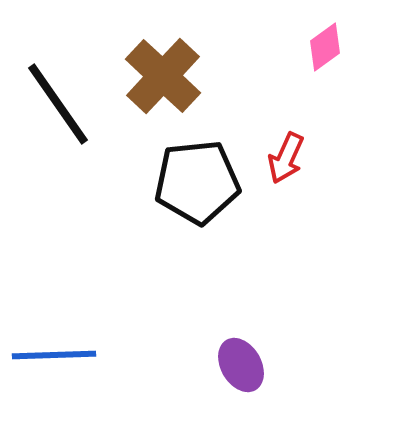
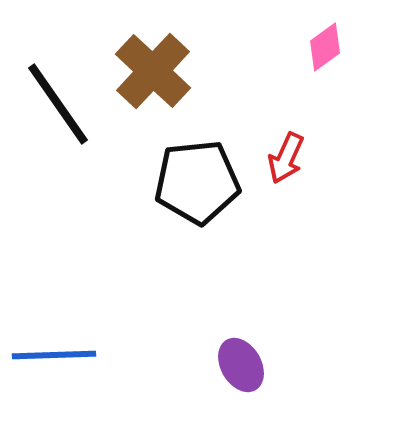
brown cross: moved 10 px left, 5 px up
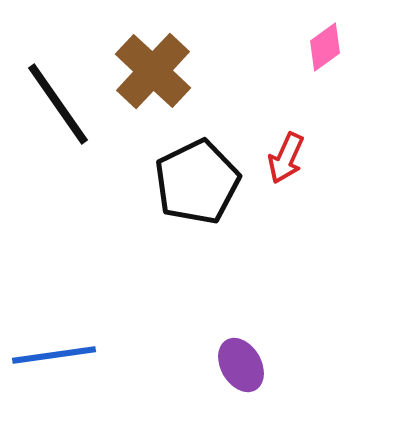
black pentagon: rotated 20 degrees counterclockwise
blue line: rotated 6 degrees counterclockwise
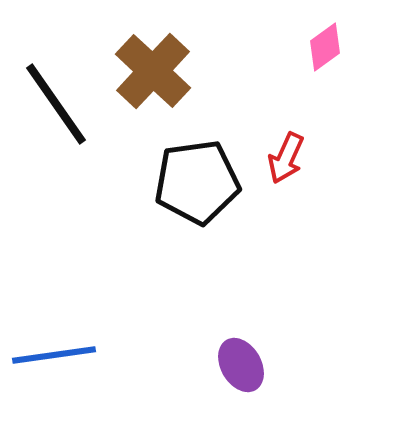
black line: moved 2 px left
black pentagon: rotated 18 degrees clockwise
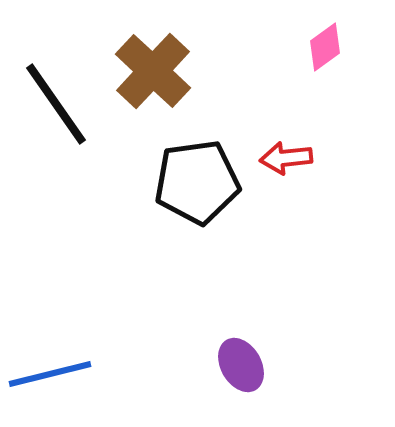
red arrow: rotated 60 degrees clockwise
blue line: moved 4 px left, 19 px down; rotated 6 degrees counterclockwise
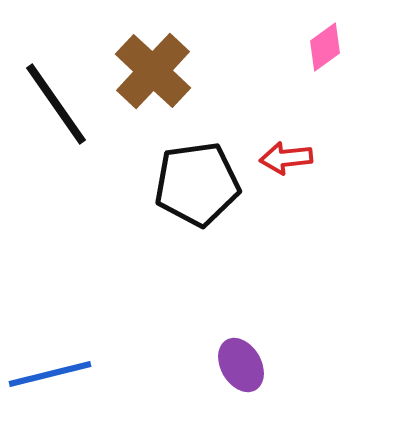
black pentagon: moved 2 px down
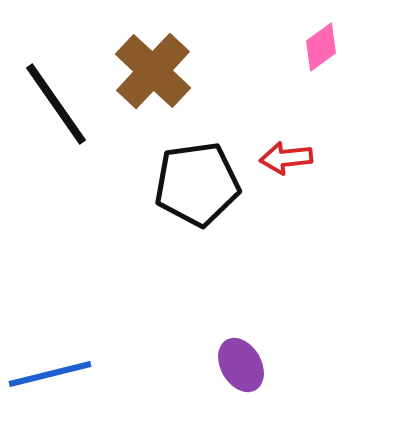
pink diamond: moved 4 px left
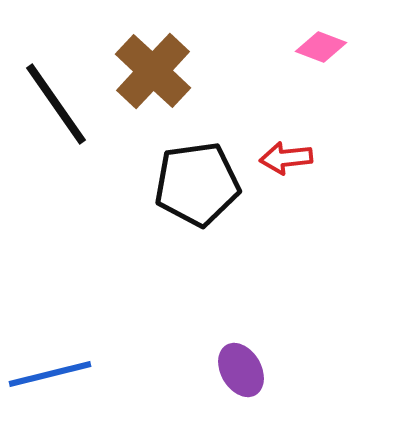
pink diamond: rotated 57 degrees clockwise
purple ellipse: moved 5 px down
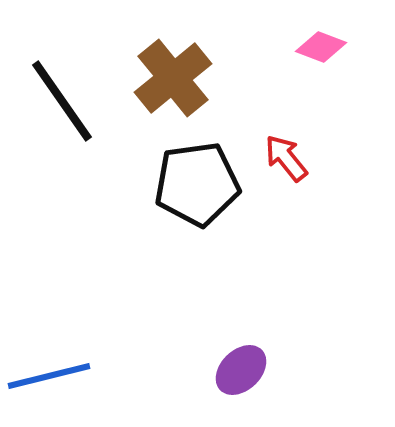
brown cross: moved 20 px right, 7 px down; rotated 8 degrees clockwise
black line: moved 6 px right, 3 px up
red arrow: rotated 57 degrees clockwise
purple ellipse: rotated 76 degrees clockwise
blue line: moved 1 px left, 2 px down
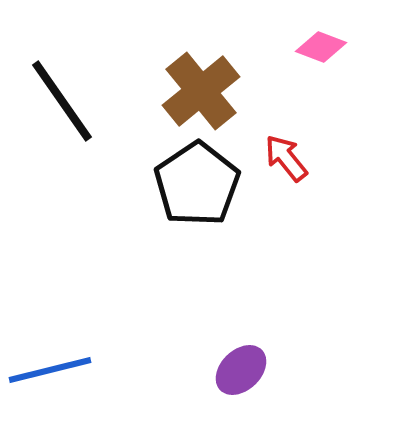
brown cross: moved 28 px right, 13 px down
black pentagon: rotated 26 degrees counterclockwise
blue line: moved 1 px right, 6 px up
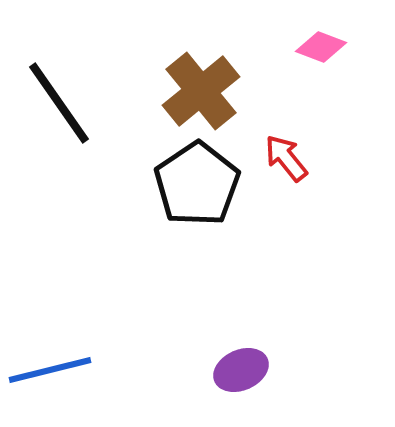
black line: moved 3 px left, 2 px down
purple ellipse: rotated 20 degrees clockwise
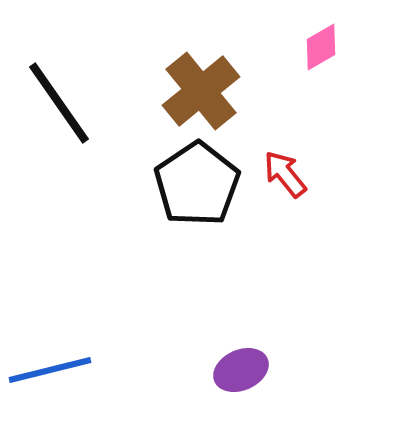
pink diamond: rotated 51 degrees counterclockwise
red arrow: moved 1 px left, 16 px down
